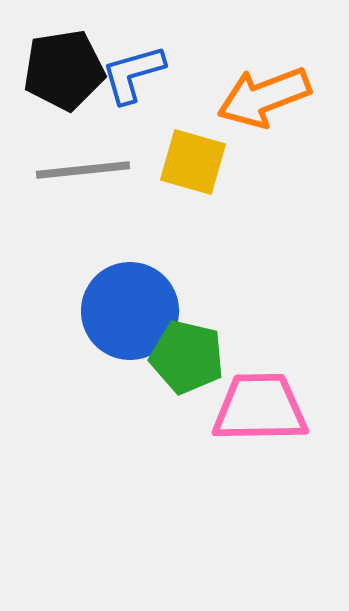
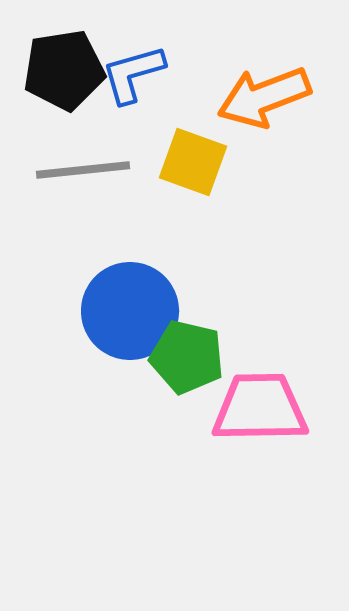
yellow square: rotated 4 degrees clockwise
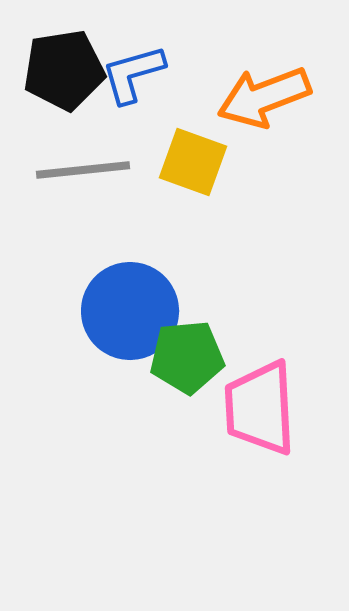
green pentagon: rotated 18 degrees counterclockwise
pink trapezoid: rotated 92 degrees counterclockwise
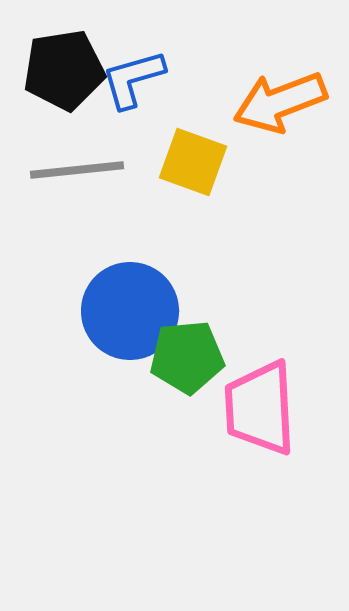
blue L-shape: moved 5 px down
orange arrow: moved 16 px right, 5 px down
gray line: moved 6 px left
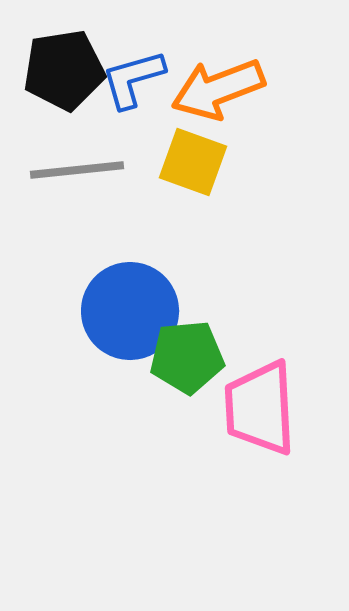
orange arrow: moved 62 px left, 13 px up
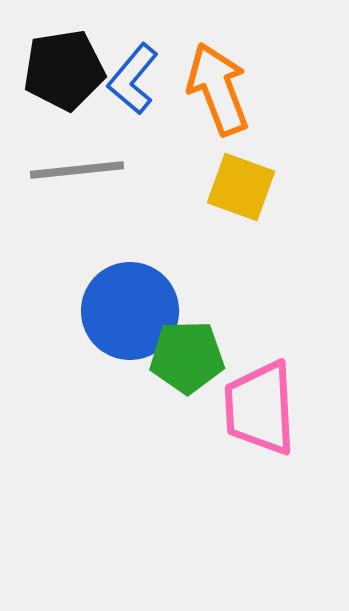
blue L-shape: rotated 34 degrees counterclockwise
orange arrow: rotated 90 degrees clockwise
yellow square: moved 48 px right, 25 px down
green pentagon: rotated 4 degrees clockwise
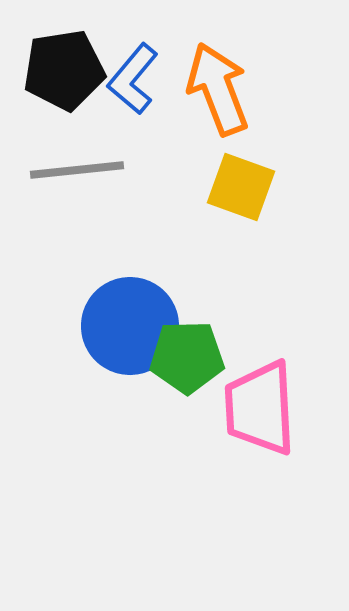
blue circle: moved 15 px down
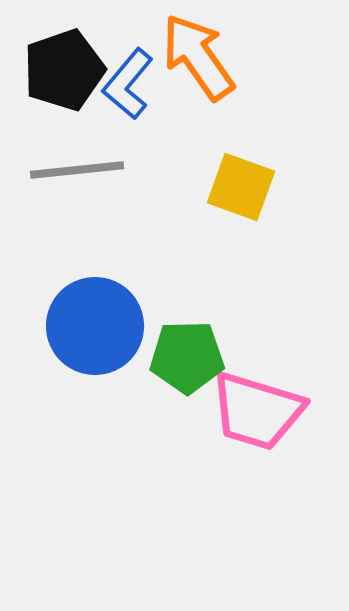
black pentagon: rotated 10 degrees counterclockwise
blue L-shape: moved 5 px left, 5 px down
orange arrow: moved 20 px left, 32 px up; rotated 14 degrees counterclockwise
blue circle: moved 35 px left
pink trapezoid: moved 3 px left, 3 px down; rotated 70 degrees counterclockwise
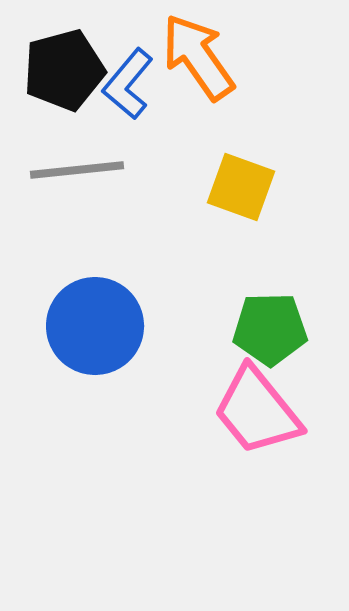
black pentagon: rotated 4 degrees clockwise
green pentagon: moved 83 px right, 28 px up
pink trapezoid: rotated 34 degrees clockwise
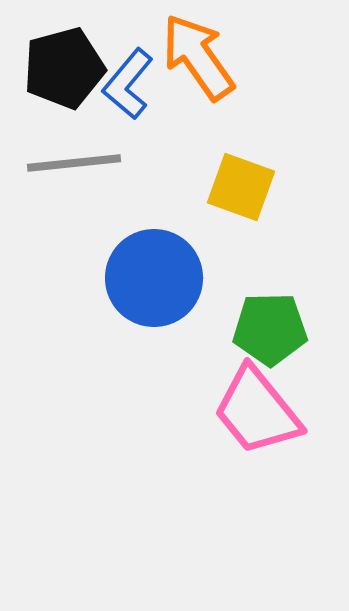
black pentagon: moved 2 px up
gray line: moved 3 px left, 7 px up
blue circle: moved 59 px right, 48 px up
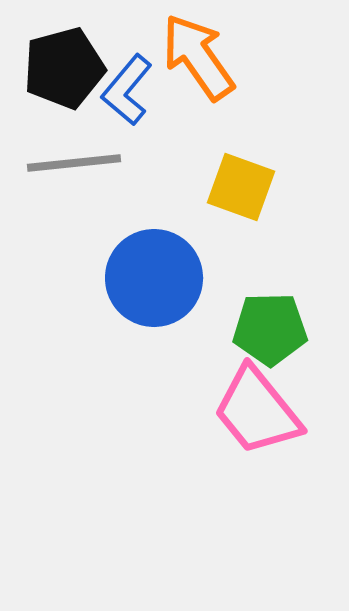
blue L-shape: moved 1 px left, 6 px down
